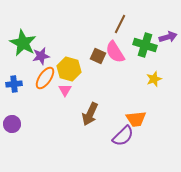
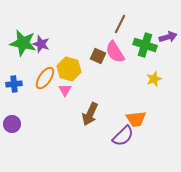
green star: rotated 16 degrees counterclockwise
purple star: moved 12 px up; rotated 30 degrees clockwise
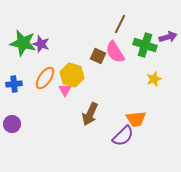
yellow hexagon: moved 3 px right, 6 px down
